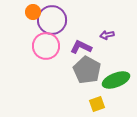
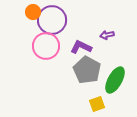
green ellipse: moved 1 px left; rotated 40 degrees counterclockwise
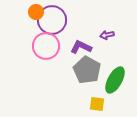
orange circle: moved 3 px right
yellow square: rotated 28 degrees clockwise
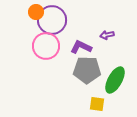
gray pentagon: rotated 28 degrees counterclockwise
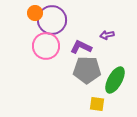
orange circle: moved 1 px left, 1 px down
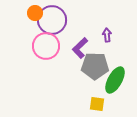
purple arrow: rotated 96 degrees clockwise
purple L-shape: moved 1 px left, 1 px down; rotated 70 degrees counterclockwise
gray pentagon: moved 8 px right, 4 px up
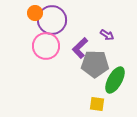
purple arrow: rotated 128 degrees clockwise
gray pentagon: moved 2 px up
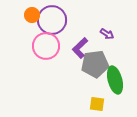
orange circle: moved 3 px left, 2 px down
purple arrow: moved 1 px up
gray pentagon: rotated 8 degrees counterclockwise
green ellipse: rotated 44 degrees counterclockwise
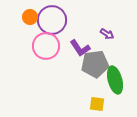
orange circle: moved 2 px left, 2 px down
purple L-shape: rotated 80 degrees counterclockwise
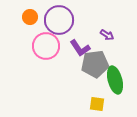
purple circle: moved 7 px right
purple arrow: moved 1 px down
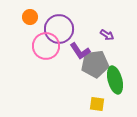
purple circle: moved 9 px down
purple L-shape: moved 3 px down
